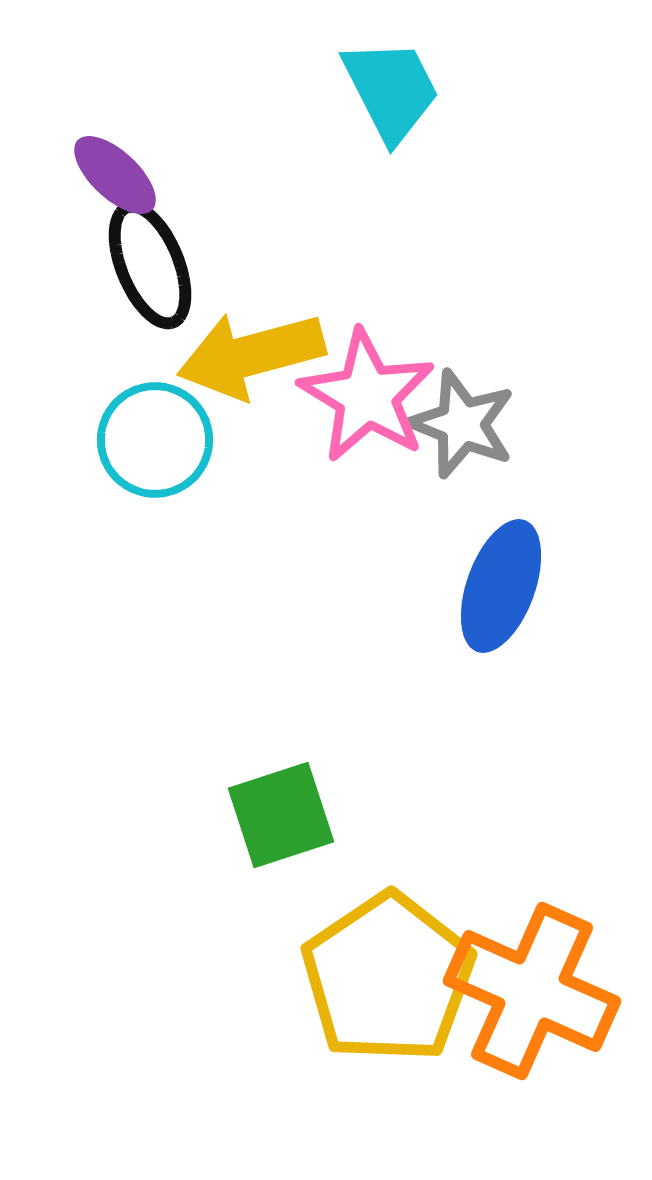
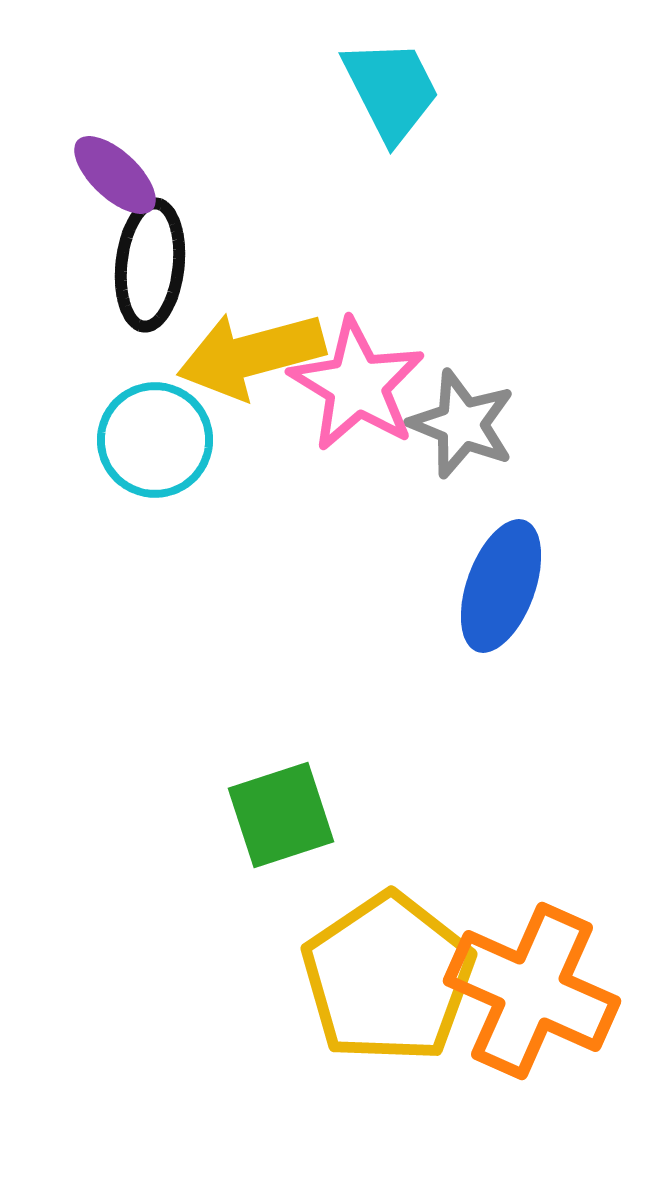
black ellipse: rotated 28 degrees clockwise
pink star: moved 10 px left, 11 px up
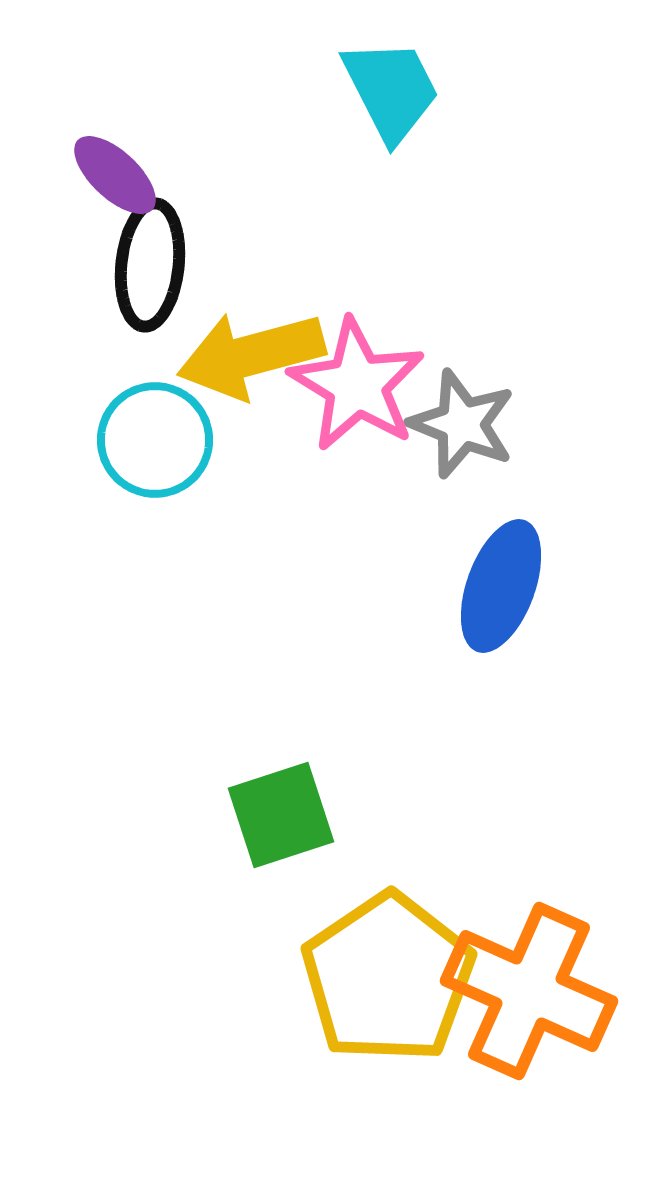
orange cross: moved 3 px left
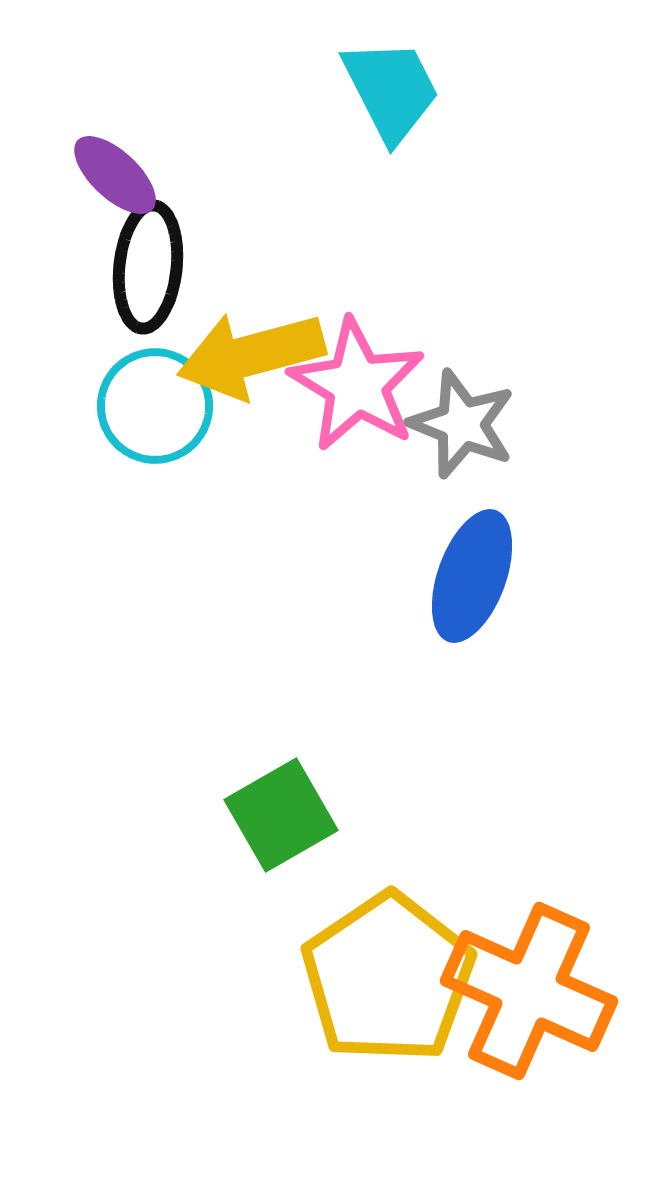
black ellipse: moved 2 px left, 2 px down
cyan circle: moved 34 px up
blue ellipse: moved 29 px left, 10 px up
green square: rotated 12 degrees counterclockwise
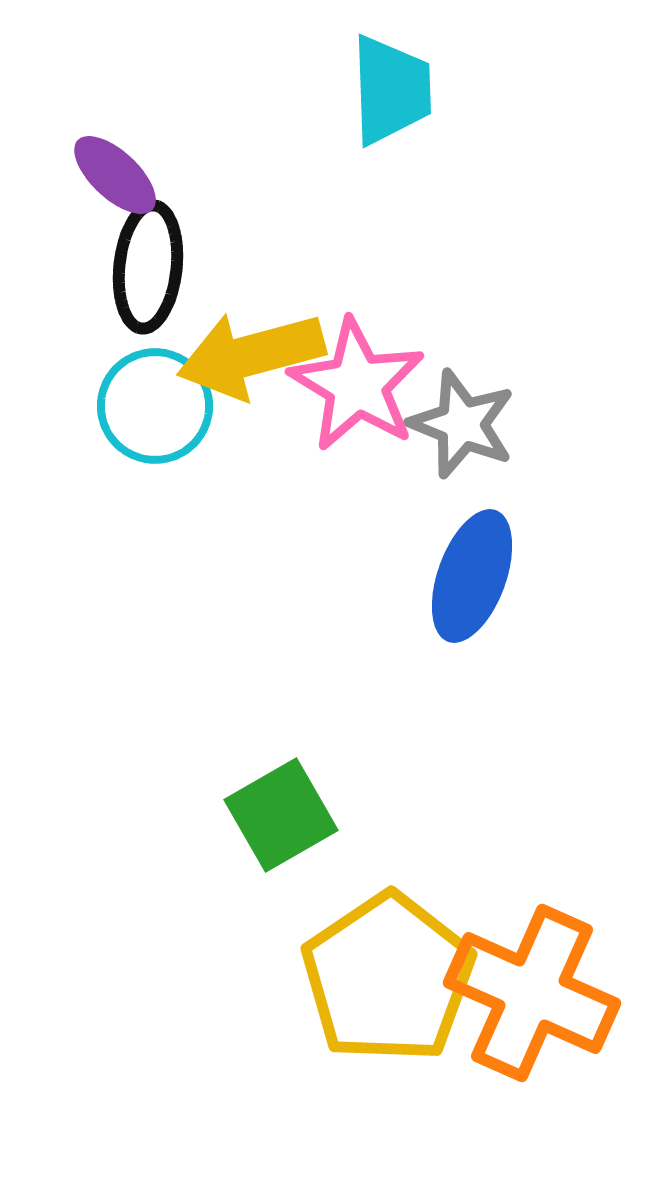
cyan trapezoid: rotated 25 degrees clockwise
orange cross: moved 3 px right, 2 px down
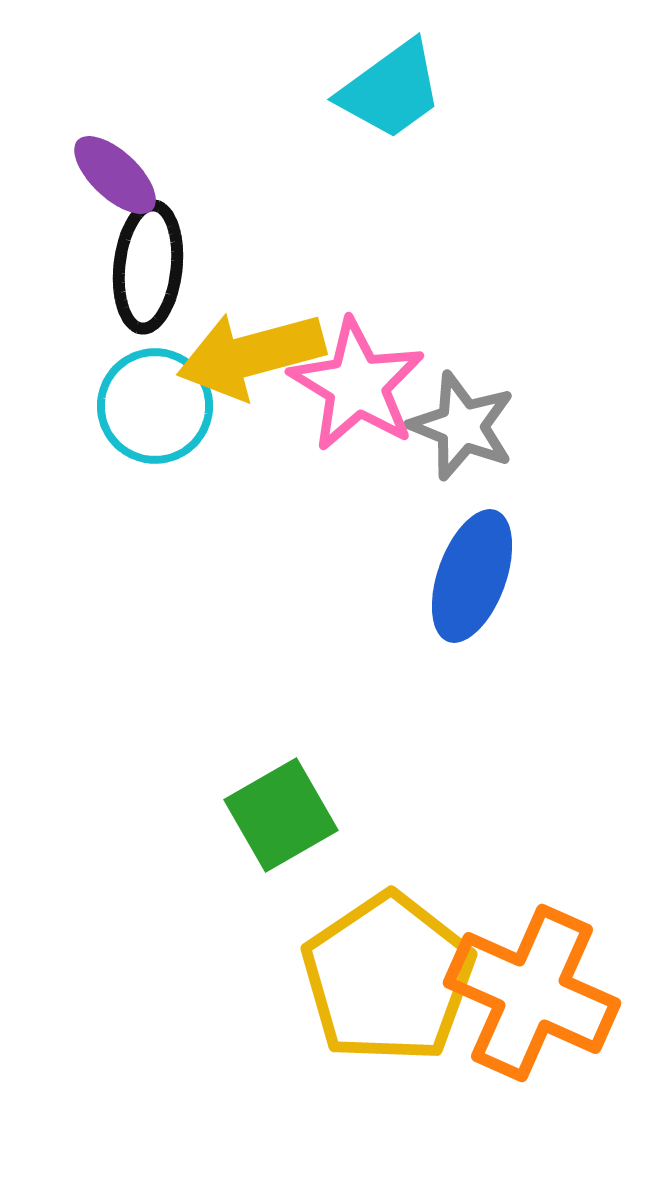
cyan trapezoid: rotated 56 degrees clockwise
gray star: moved 2 px down
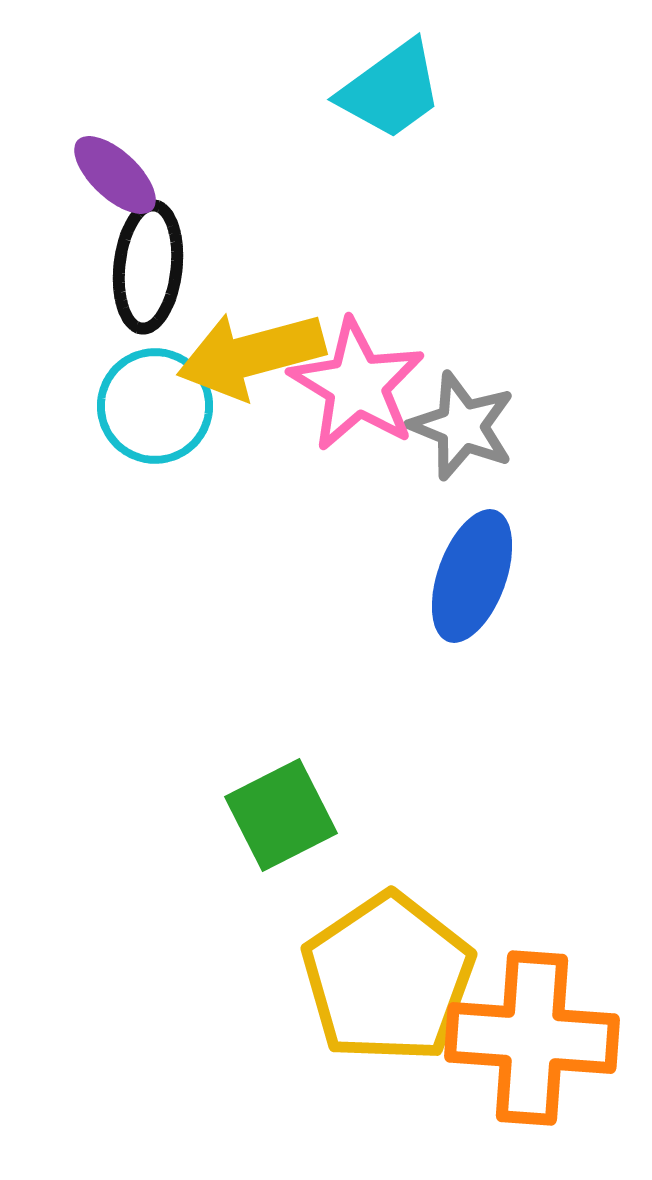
green square: rotated 3 degrees clockwise
orange cross: moved 45 px down; rotated 20 degrees counterclockwise
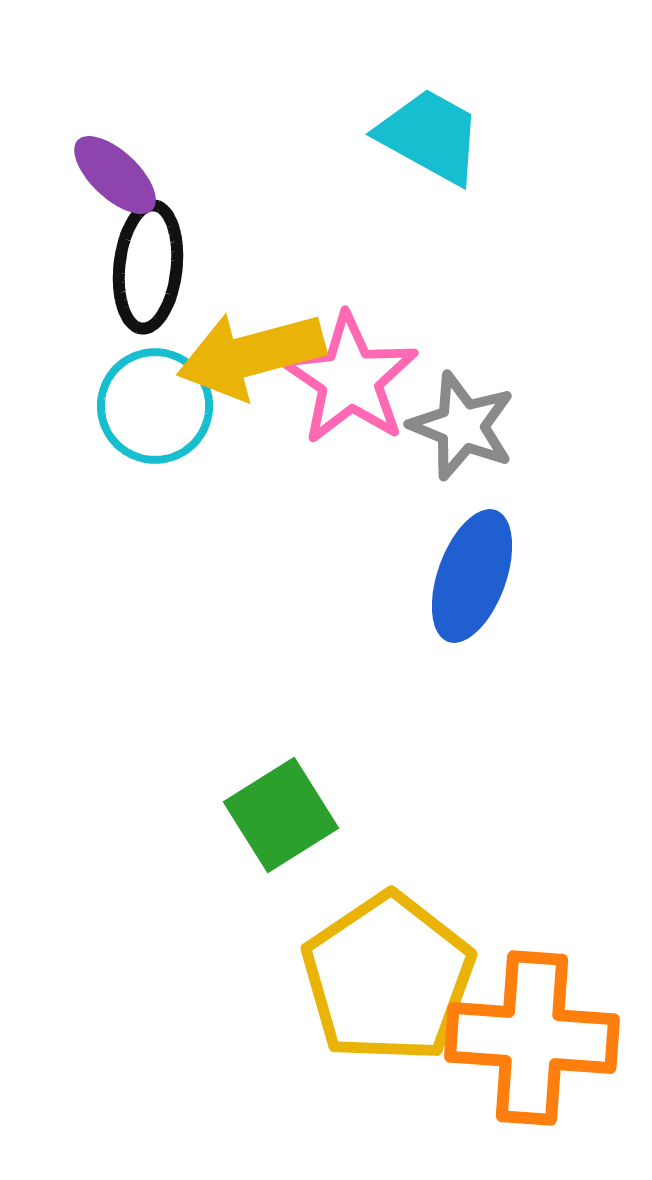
cyan trapezoid: moved 39 px right, 46 px down; rotated 115 degrees counterclockwise
pink star: moved 7 px left, 6 px up; rotated 3 degrees clockwise
green square: rotated 5 degrees counterclockwise
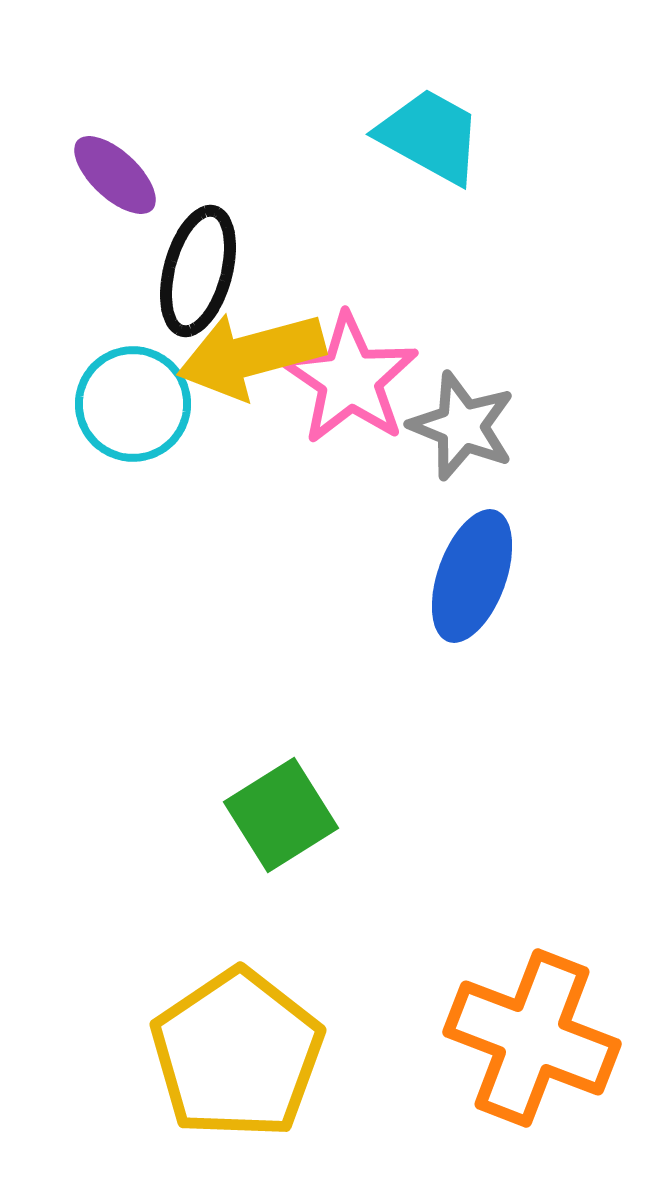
black ellipse: moved 50 px right, 4 px down; rotated 9 degrees clockwise
cyan circle: moved 22 px left, 2 px up
yellow pentagon: moved 151 px left, 76 px down
orange cross: rotated 17 degrees clockwise
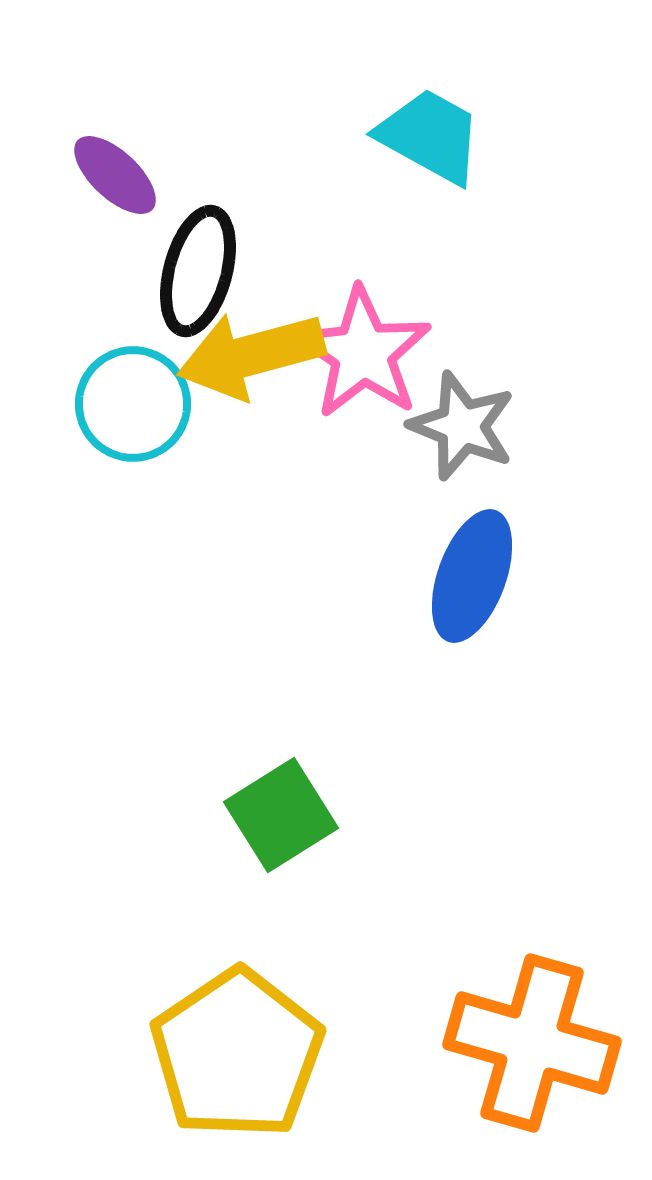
pink star: moved 13 px right, 26 px up
orange cross: moved 5 px down; rotated 5 degrees counterclockwise
